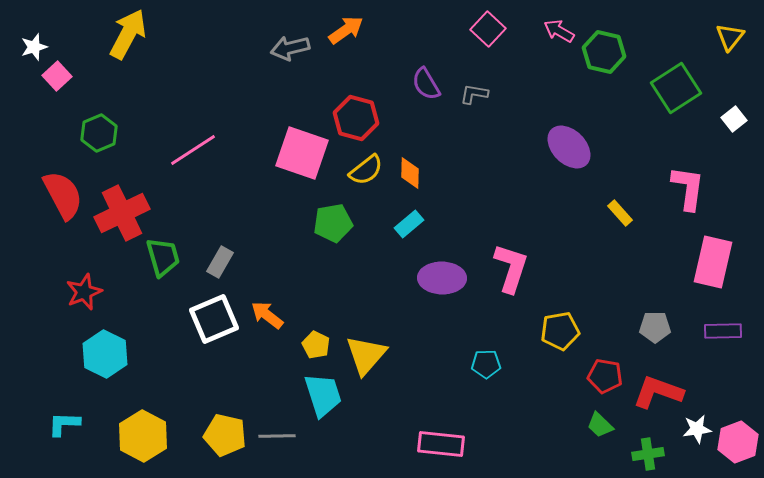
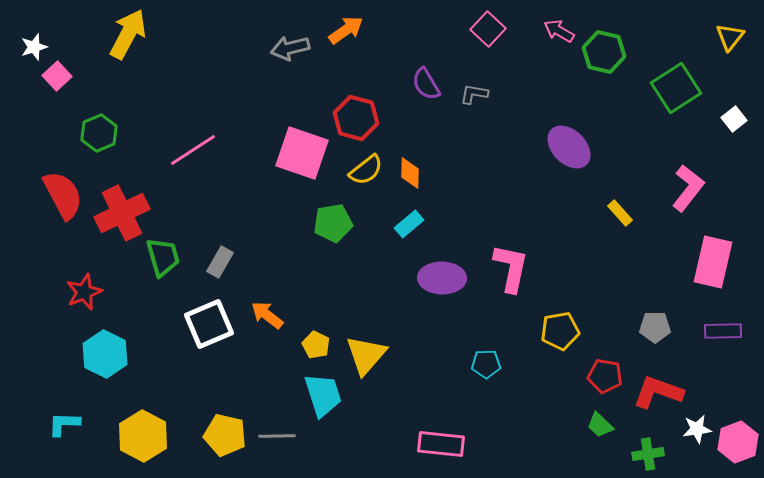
pink L-shape at (688, 188): rotated 30 degrees clockwise
pink L-shape at (511, 268): rotated 6 degrees counterclockwise
white square at (214, 319): moved 5 px left, 5 px down
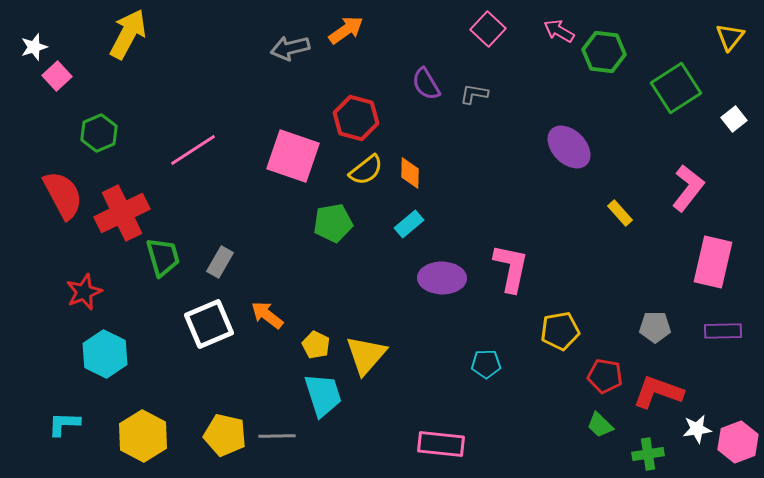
green hexagon at (604, 52): rotated 6 degrees counterclockwise
pink square at (302, 153): moved 9 px left, 3 px down
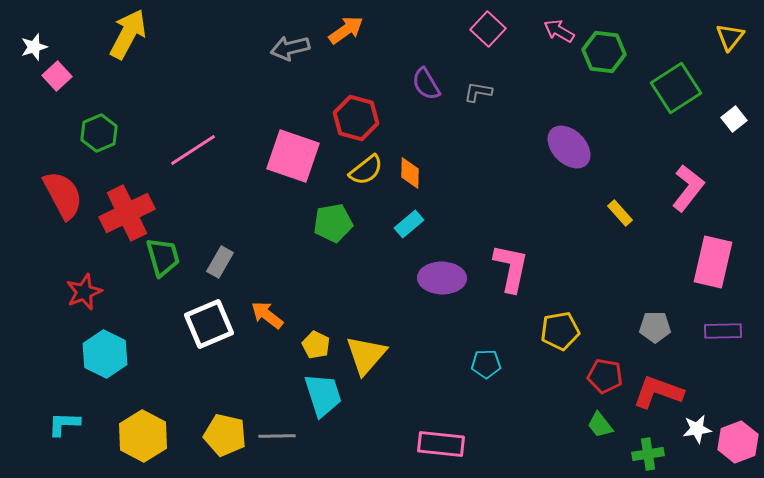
gray L-shape at (474, 94): moved 4 px right, 2 px up
red cross at (122, 213): moved 5 px right
green trapezoid at (600, 425): rotated 8 degrees clockwise
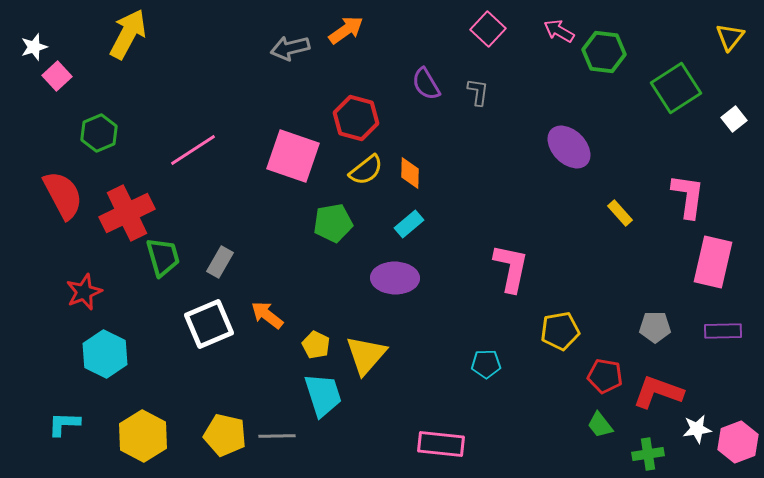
gray L-shape at (478, 92): rotated 88 degrees clockwise
pink L-shape at (688, 188): moved 8 px down; rotated 30 degrees counterclockwise
purple ellipse at (442, 278): moved 47 px left
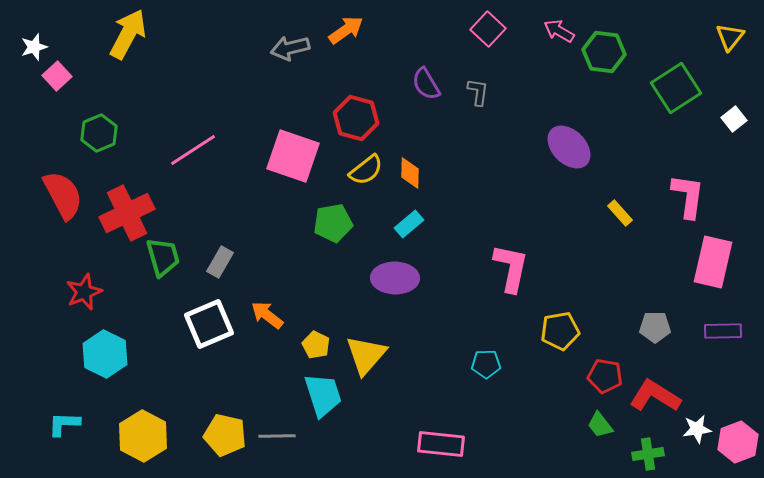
red L-shape at (658, 392): moved 3 px left, 4 px down; rotated 12 degrees clockwise
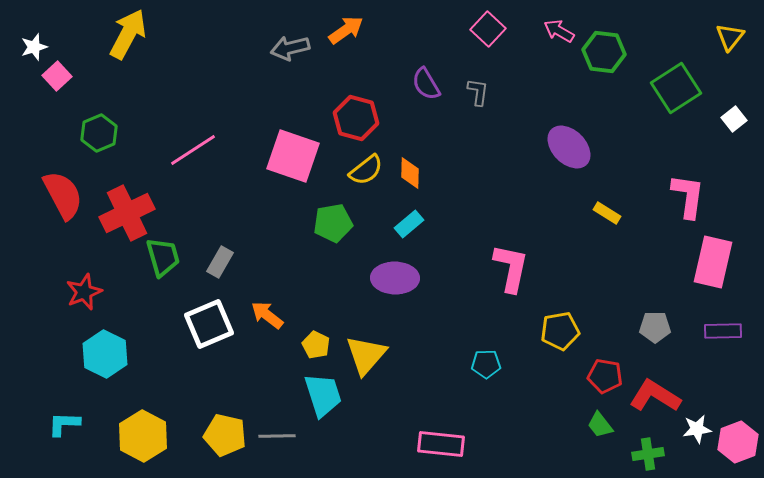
yellow rectangle at (620, 213): moved 13 px left; rotated 16 degrees counterclockwise
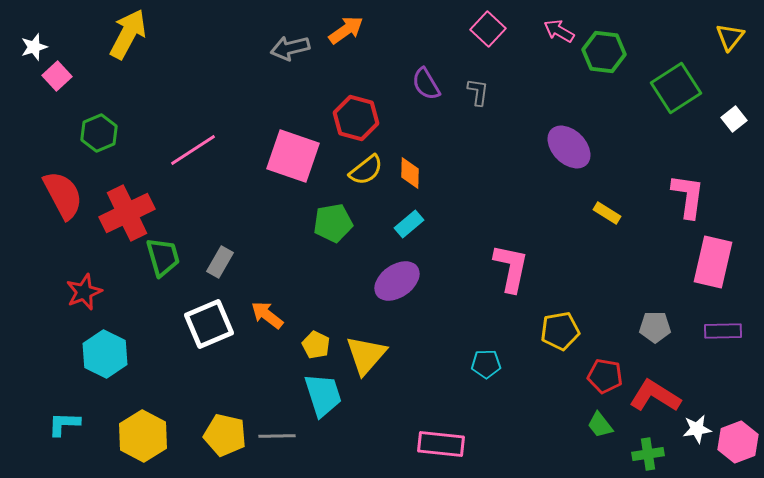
purple ellipse at (395, 278): moved 2 px right, 3 px down; rotated 36 degrees counterclockwise
